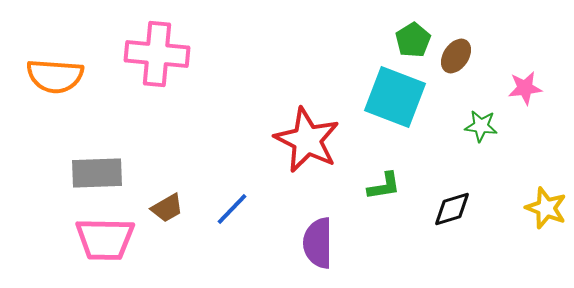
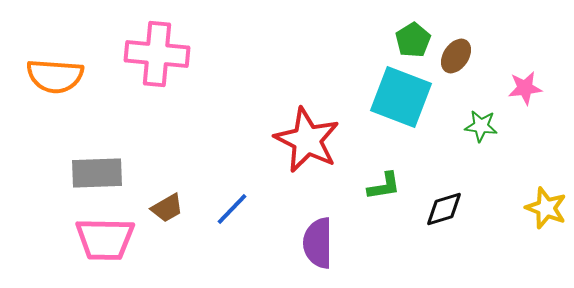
cyan square: moved 6 px right
black diamond: moved 8 px left
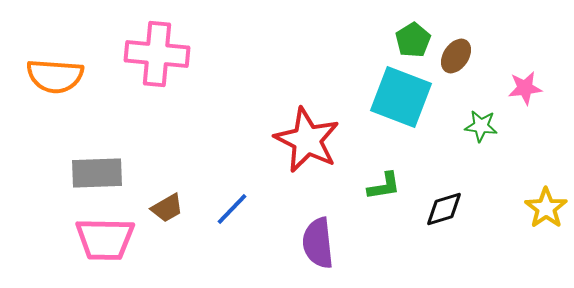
yellow star: rotated 15 degrees clockwise
purple semicircle: rotated 6 degrees counterclockwise
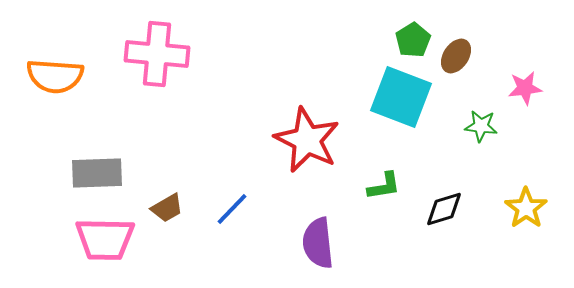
yellow star: moved 20 px left
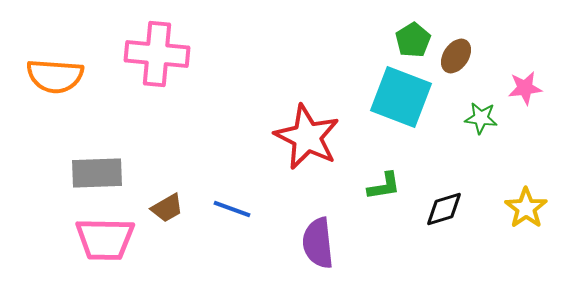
green star: moved 8 px up
red star: moved 3 px up
blue line: rotated 66 degrees clockwise
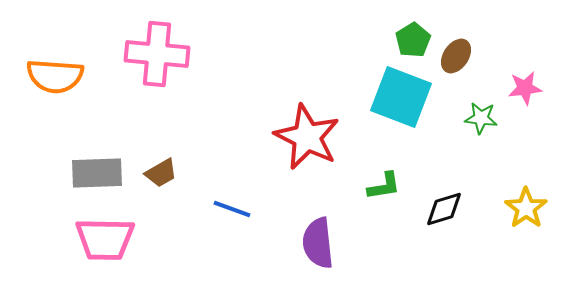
brown trapezoid: moved 6 px left, 35 px up
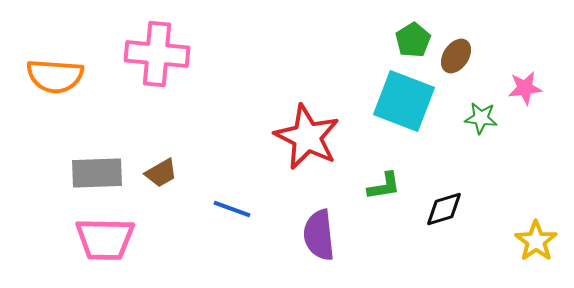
cyan square: moved 3 px right, 4 px down
yellow star: moved 10 px right, 33 px down
purple semicircle: moved 1 px right, 8 px up
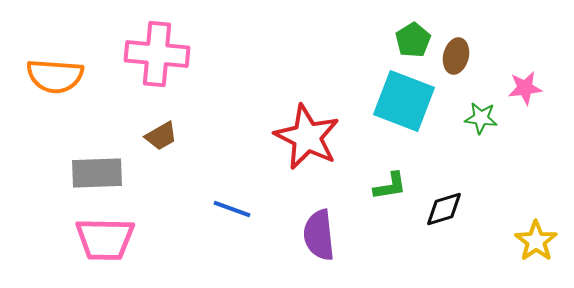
brown ellipse: rotated 20 degrees counterclockwise
brown trapezoid: moved 37 px up
green L-shape: moved 6 px right
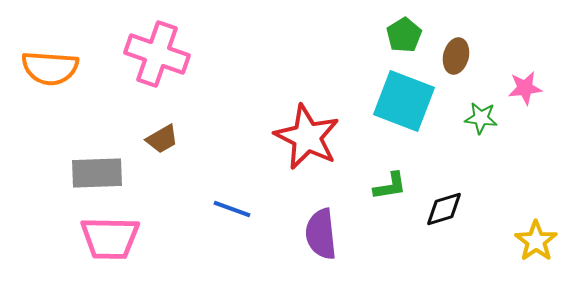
green pentagon: moved 9 px left, 5 px up
pink cross: rotated 14 degrees clockwise
orange semicircle: moved 5 px left, 8 px up
brown trapezoid: moved 1 px right, 3 px down
purple semicircle: moved 2 px right, 1 px up
pink trapezoid: moved 5 px right, 1 px up
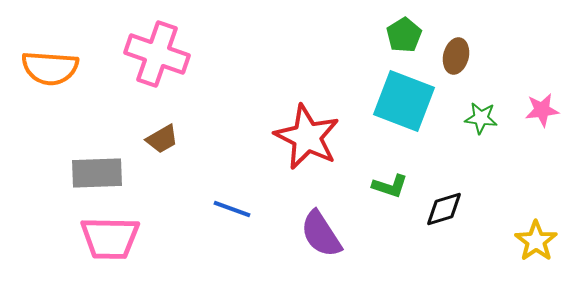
pink star: moved 17 px right, 22 px down
green L-shape: rotated 27 degrees clockwise
purple semicircle: rotated 27 degrees counterclockwise
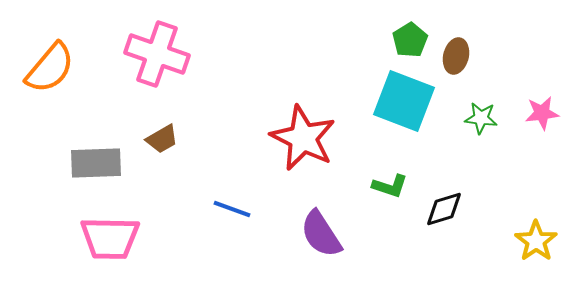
green pentagon: moved 6 px right, 5 px down
orange semicircle: rotated 54 degrees counterclockwise
pink star: moved 3 px down
red star: moved 4 px left, 1 px down
gray rectangle: moved 1 px left, 10 px up
